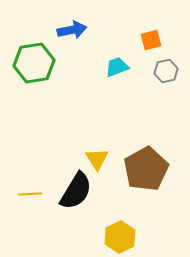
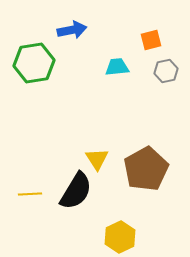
cyan trapezoid: rotated 15 degrees clockwise
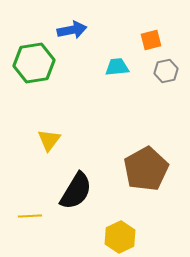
yellow triangle: moved 48 px left, 19 px up; rotated 10 degrees clockwise
yellow line: moved 22 px down
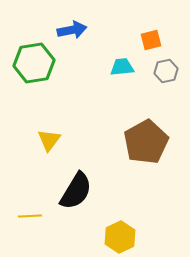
cyan trapezoid: moved 5 px right
brown pentagon: moved 27 px up
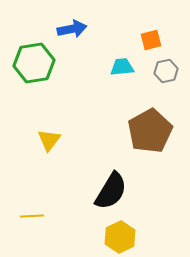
blue arrow: moved 1 px up
brown pentagon: moved 4 px right, 11 px up
black semicircle: moved 35 px right
yellow line: moved 2 px right
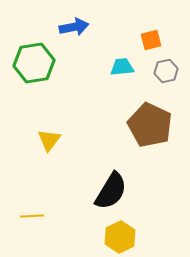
blue arrow: moved 2 px right, 2 px up
brown pentagon: moved 6 px up; rotated 18 degrees counterclockwise
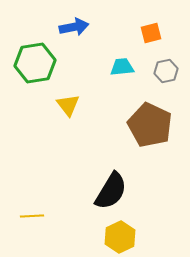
orange square: moved 7 px up
green hexagon: moved 1 px right
yellow triangle: moved 19 px right, 35 px up; rotated 15 degrees counterclockwise
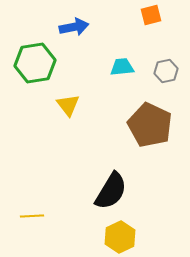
orange square: moved 18 px up
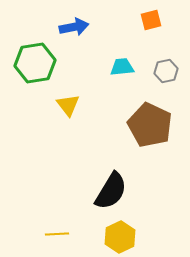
orange square: moved 5 px down
yellow line: moved 25 px right, 18 px down
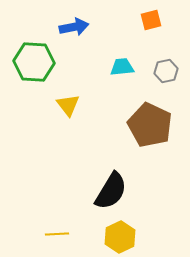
green hexagon: moved 1 px left, 1 px up; rotated 12 degrees clockwise
